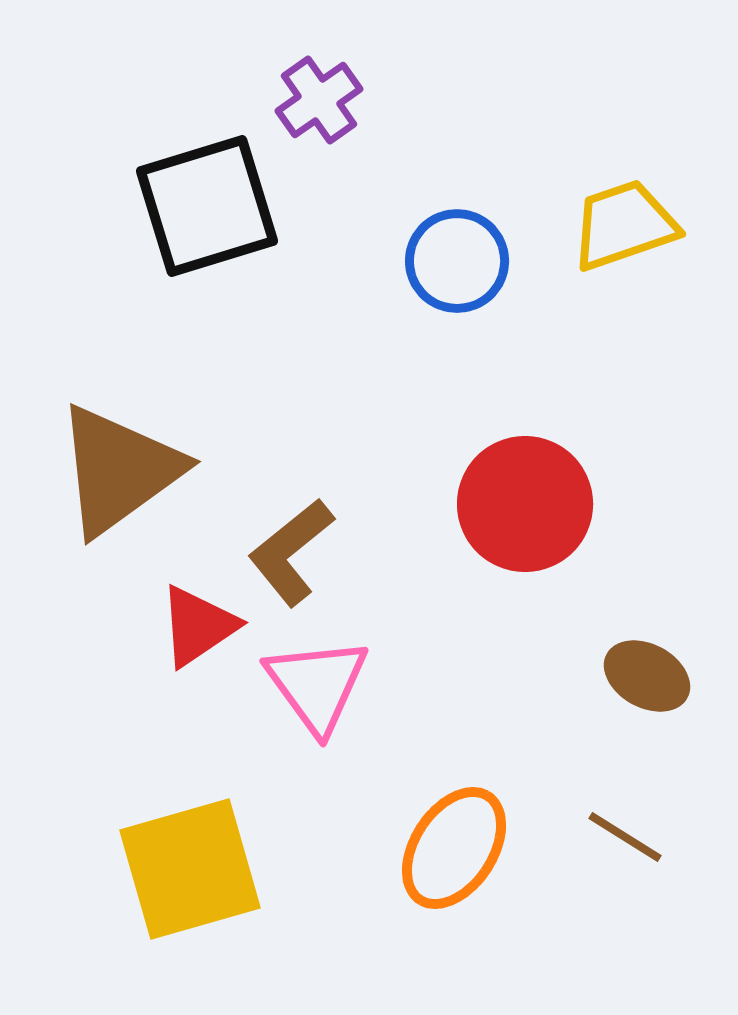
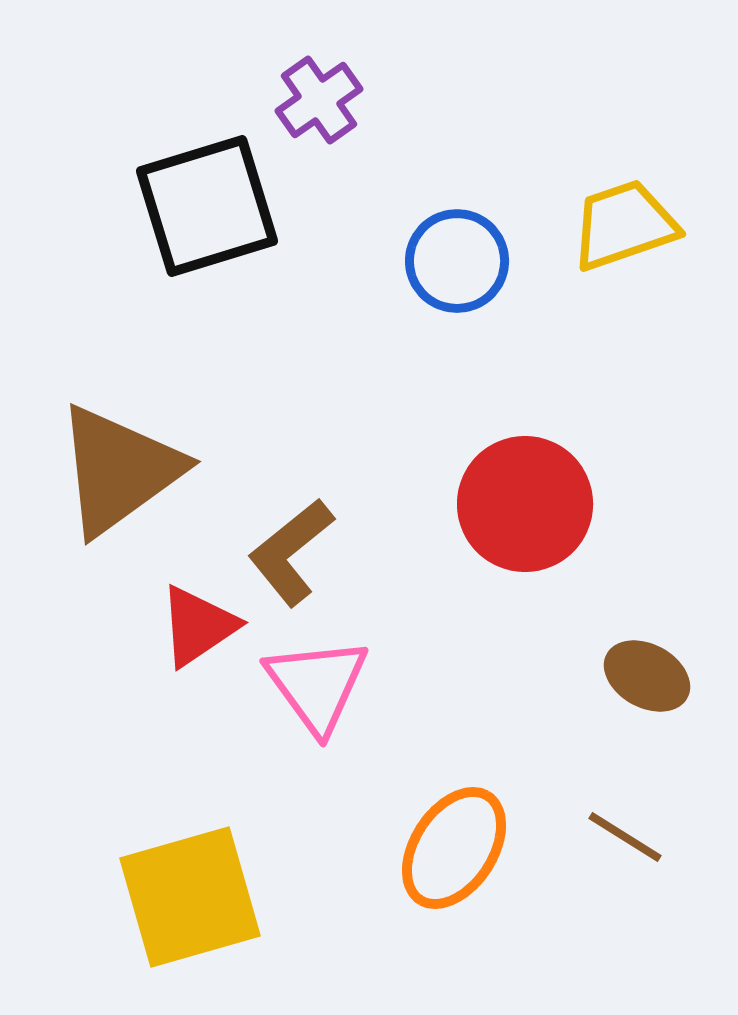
yellow square: moved 28 px down
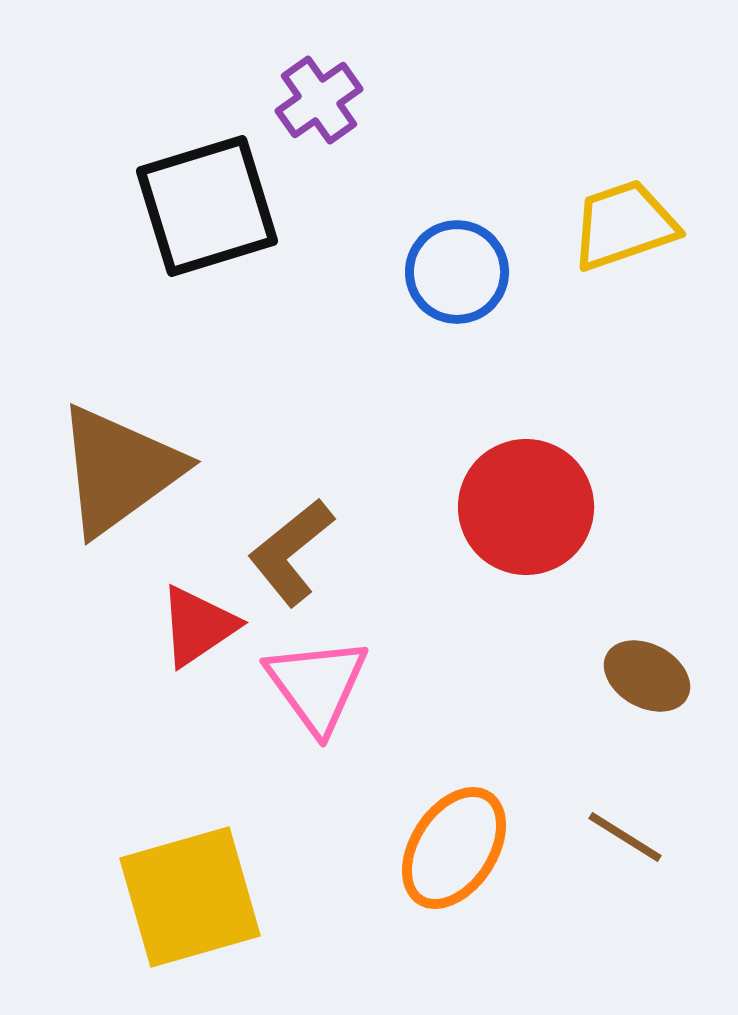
blue circle: moved 11 px down
red circle: moved 1 px right, 3 px down
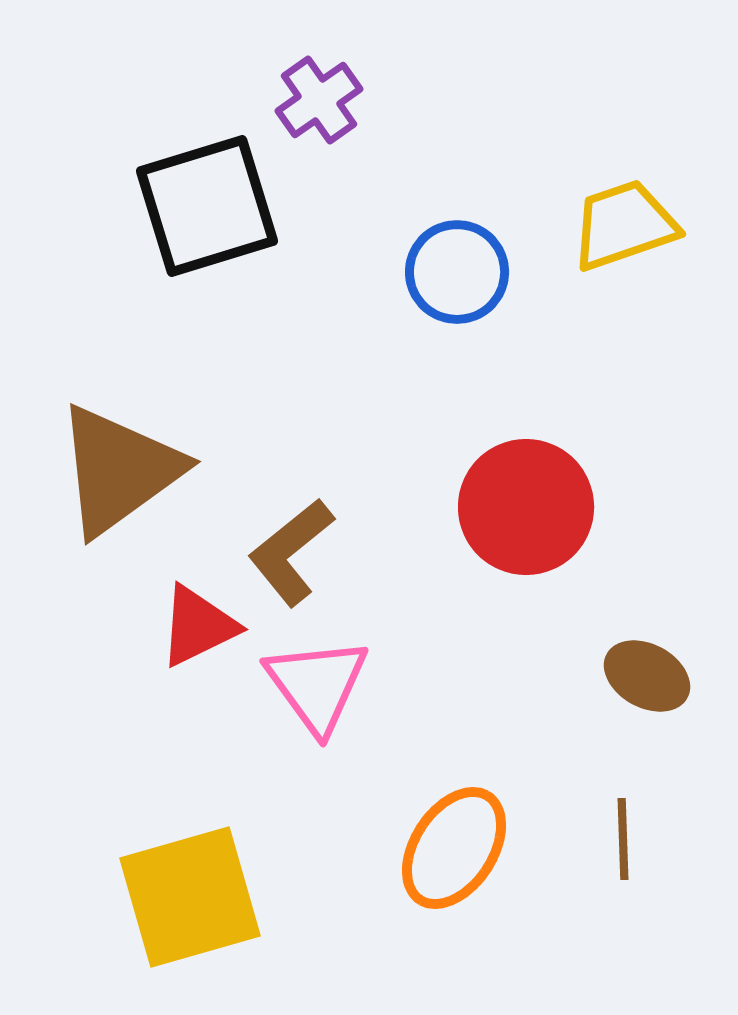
red triangle: rotated 8 degrees clockwise
brown line: moved 2 px left, 2 px down; rotated 56 degrees clockwise
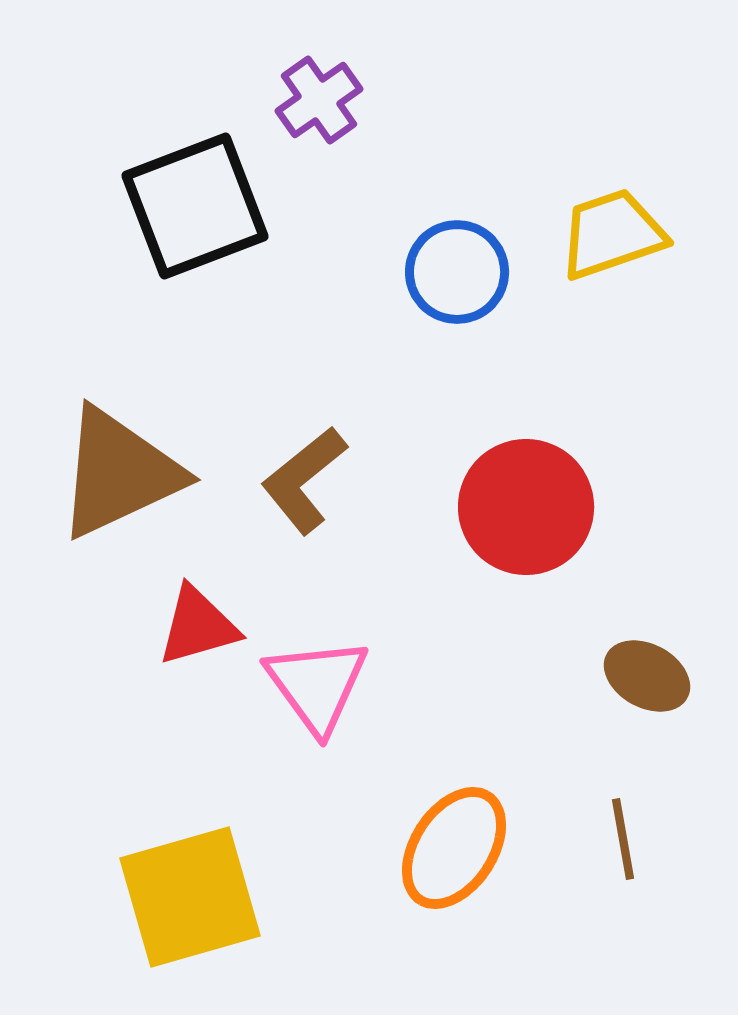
black square: moved 12 px left; rotated 4 degrees counterclockwise
yellow trapezoid: moved 12 px left, 9 px down
brown triangle: moved 3 px down; rotated 11 degrees clockwise
brown L-shape: moved 13 px right, 72 px up
red triangle: rotated 10 degrees clockwise
brown line: rotated 8 degrees counterclockwise
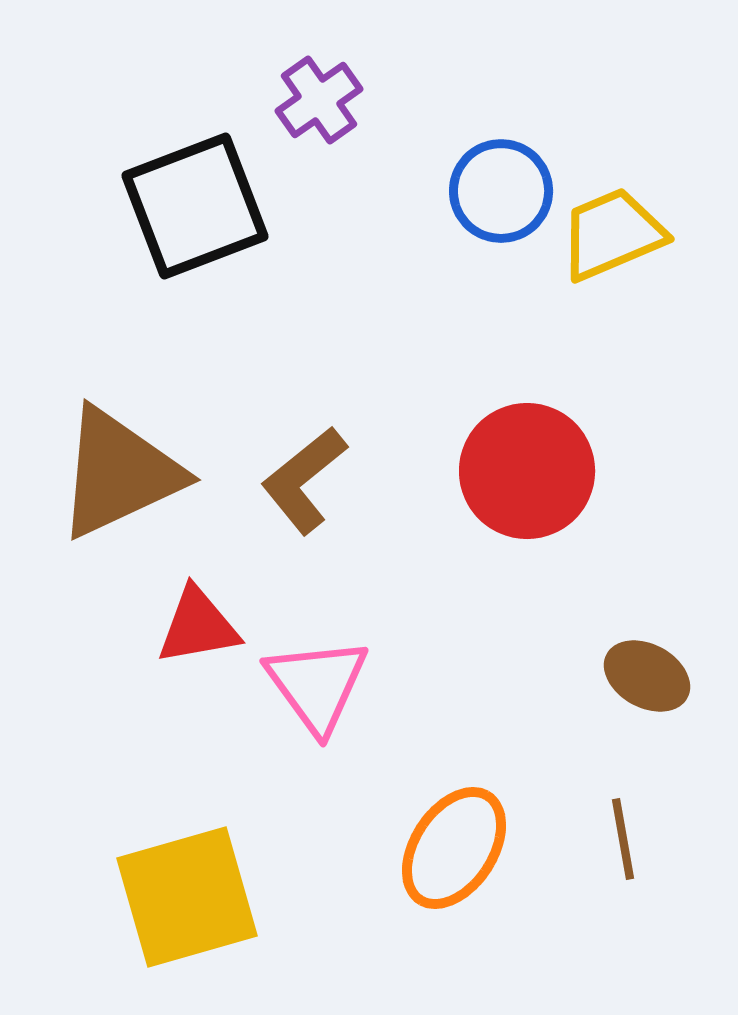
yellow trapezoid: rotated 4 degrees counterclockwise
blue circle: moved 44 px right, 81 px up
red circle: moved 1 px right, 36 px up
red triangle: rotated 6 degrees clockwise
yellow square: moved 3 px left
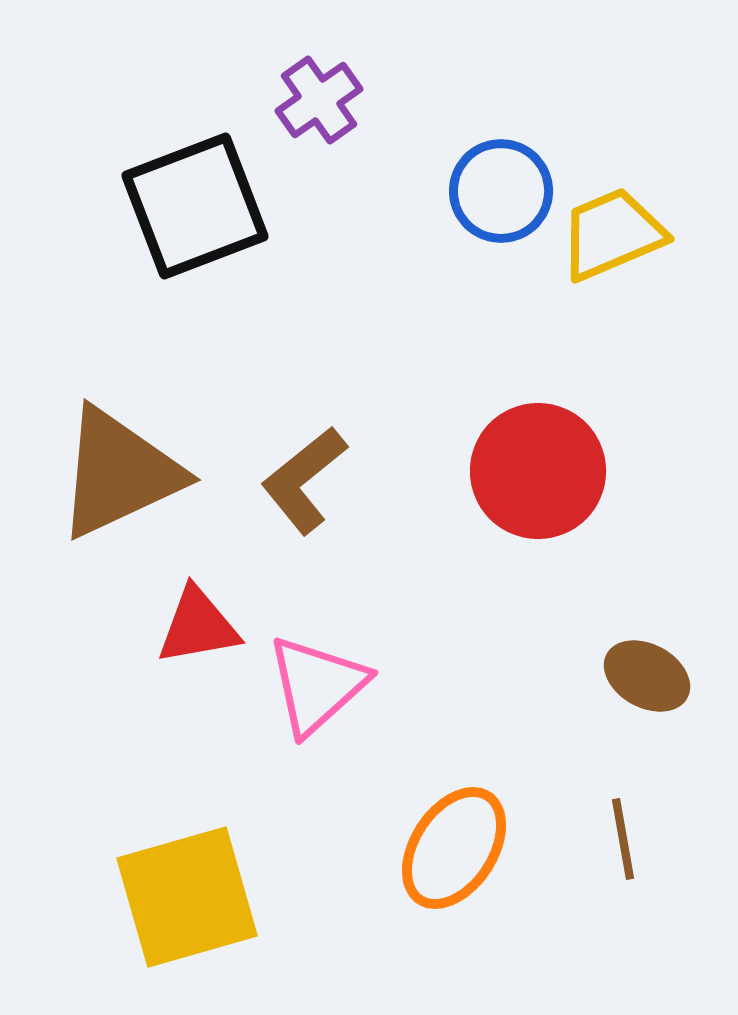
red circle: moved 11 px right
pink triangle: rotated 24 degrees clockwise
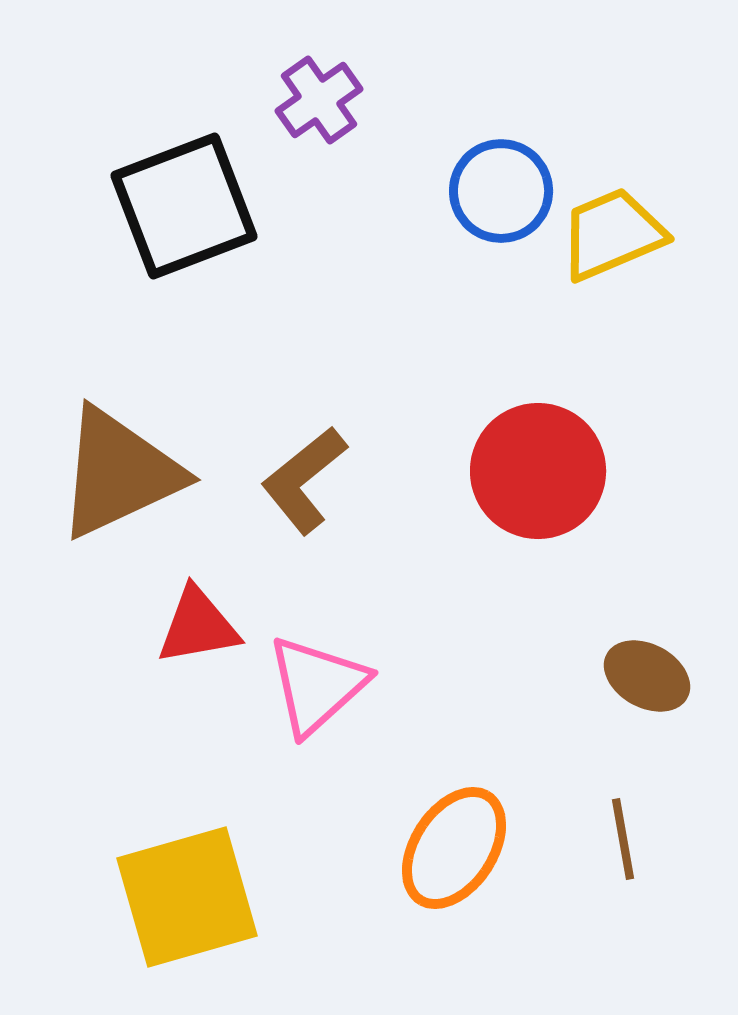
black square: moved 11 px left
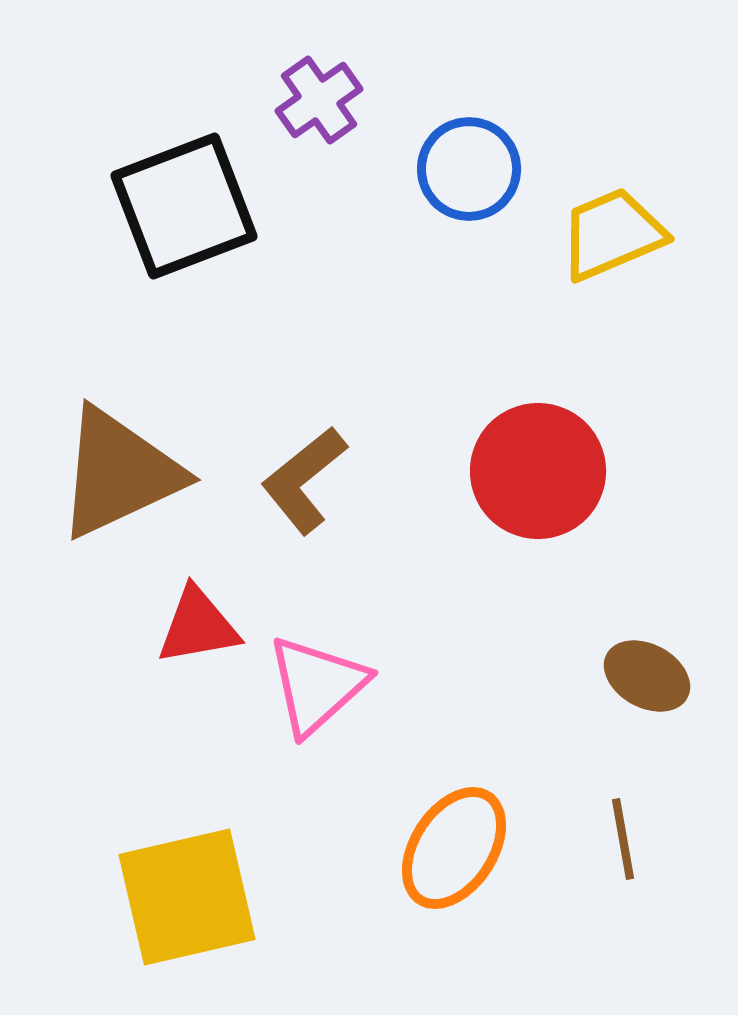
blue circle: moved 32 px left, 22 px up
yellow square: rotated 3 degrees clockwise
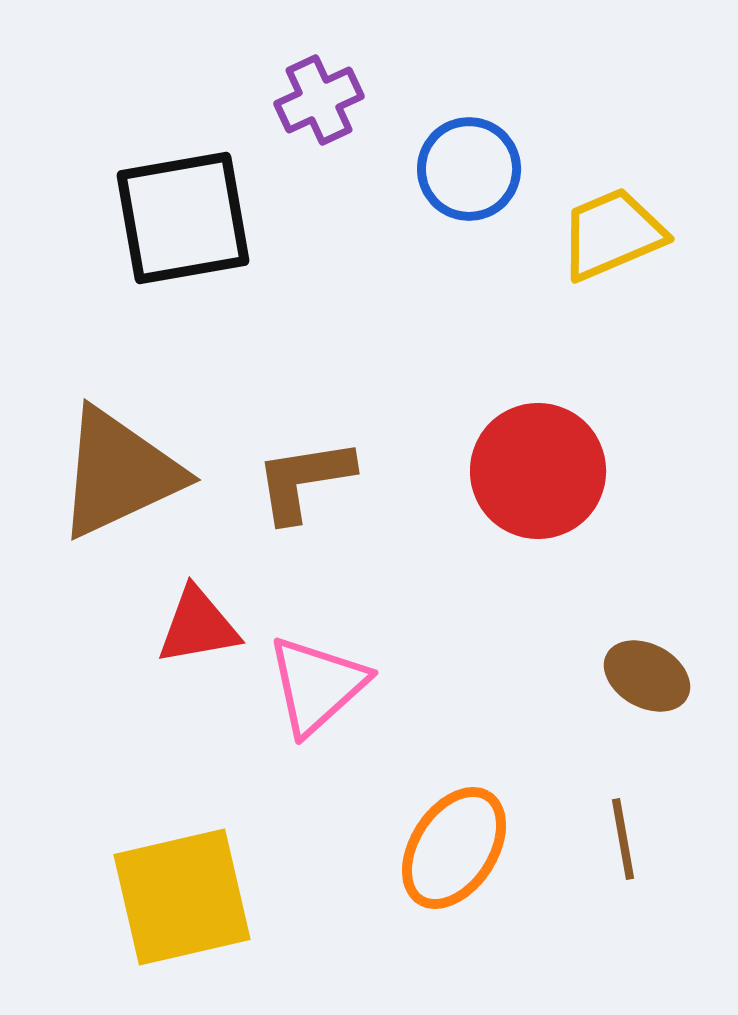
purple cross: rotated 10 degrees clockwise
black square: moved 1 px left, 12 px down; rotated 11 degrees clockwise
brown L-shape: rotated 30 degrees clockwise
yellow square: moved 5 px left
